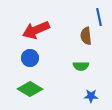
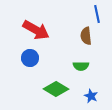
blue line: moved 2 px left, 3 px up
red arrow: rotated 128 degrees counterclockwise
green diamond: moved 26 px right
blue star: rotated 24 degrees clockwise
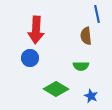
red arrow: rotated 64 degrees clockwise
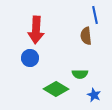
blue line: moved 2 px left, 1 px down
green semicircle: moved 1 px left, 8 px down
blue star: moved 3 px right, 1 px up
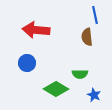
red arrow: rotated 92 degrees clockwise
brown semicircle: moved 1 px right, 1 px down
blue circle: moved 3 px left, 5 px down
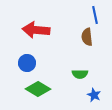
green diamond: moved 18 px left
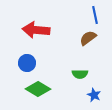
brown semicircle: moved 1 px right, 1 px down; rotated 60 degrees clockwise
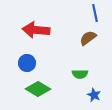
blue line: moved 2 px up
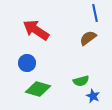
red arrow: rotated 28 degrees clockwise
green semicircle: moved 1 px right, 7 px down; rotated 14 degrees counterclockwise
green diamond: rotated 15 degrees counterclockwise
blue star: moved 1 px left, 1 px down
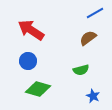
blue line: rotated 72 degrees clockwise
red arrow: moved 5 px left
blue circle: moved 1 px right, 2 px up
green semicircle: moved 11 px up
